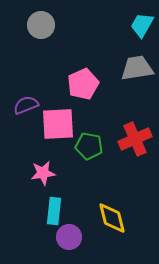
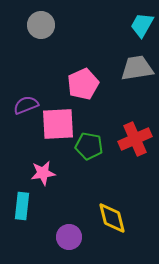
cyan rectangle: moved 32 px left, 5 px up
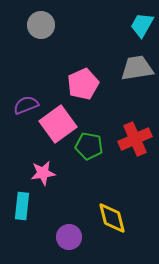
pink square: rotated 33 degrees counterclockwise
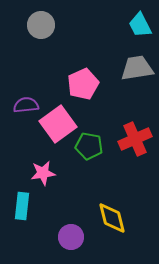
cyan trapezoid: moved 2 px left; rotated 56 degrees counterclockwise
purple semicircle: rotated 15 degrees clockwise
purple circle: moved 2 px right
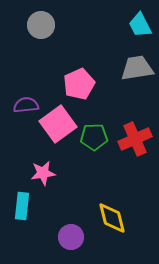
pink pentagon: moved 4 px left
green pentagon: moved 5 px right, 9 px up; rotated 12 degrees counterclockwise
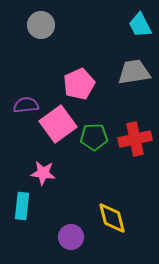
gray trapezoid: moved 3 px left, 4 px down
red cross: rotated 12 degrees clockwise
pink star: rotated 15 degrees clockwise
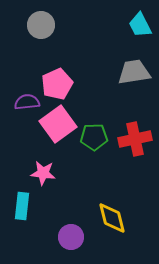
pink pentagon: moved 22 px left
purple semicircle: moved 1 px right, 3 px up
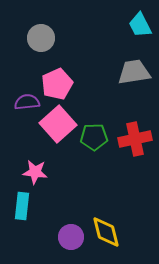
gray circle: moved 13 px down
pink square: rotated 6 degrees counterclockwise
pink star: moved 8 px left, 1 px up
yellow diamond: moved 6 px left, 14 px down
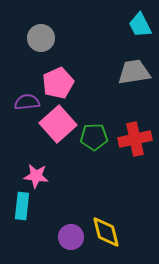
pink pentagon: moved 1 px right, 1 px up
pink star: moved 1 px right, 4 px down
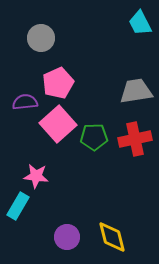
cyan trapezoid: moved 2 px up
gray trapezoid: moved 2 px right, 19 px down
purple semicircle: moved 2 px left
cyan rectangle: moved 4 px left; rotated 24 degrees clockwise
yellow diamond: moved 6 px right, 5 px down
purple circle: moved 4 px left
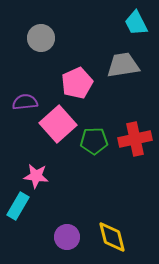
cyan trapezoid: moved 4 px left
pink pentagon: moved 19 px right
gray trapezoid: moved 13 px left, 26 px up
green pentagon: moved 4 px down
